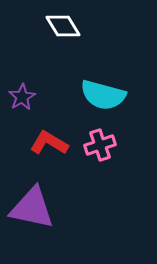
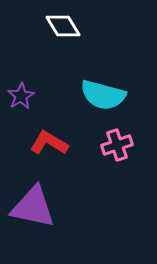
purple star: moved 1 px left, 1 px up
pink cross: moved 17 px right
purple triangle: moved 1 px right, 1 px up
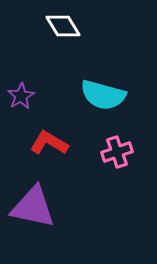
pink cross: moved 7 px down
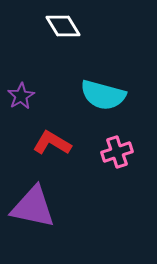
red L-shape: moved 3 px right
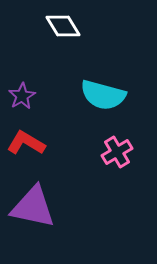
purple star: moved 1 px right
red L-shape: moved 26 px left
pink cross: rotated 12 degrees counterclockwise
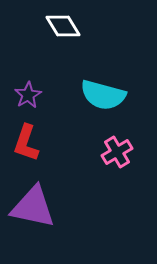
purple star: moved 6 px right, 1 px up
red L-shape: rotated 102 degrees counterclockwise
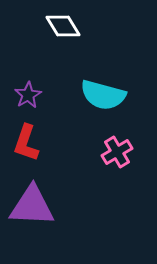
purple triangle: moved 1 px left, 1 px up; rotated 9 degrees counterclockwise
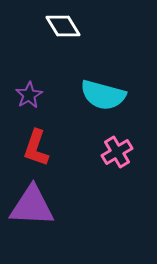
purple star: moved 1 px right
red L-shape: moved 10 px right, 5 px down
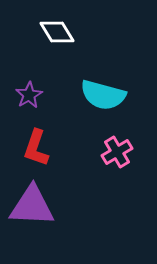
white diamond: moved 6 px left, 6 px down
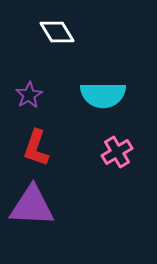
cyan semicircle: rotated 15 degrees counterclockwise
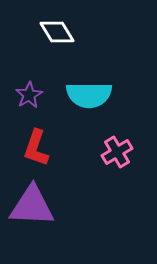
cyan semicircle: moved 14 px left
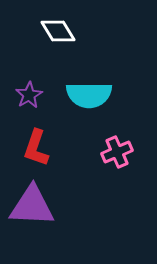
white diamond: moved 1 px right, 1 px up
pink cross: rotated 8 degrees clockwise
